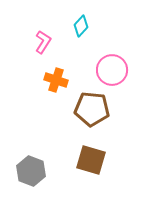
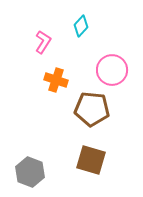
gray hexagon: moved 1 px left, 1 px down
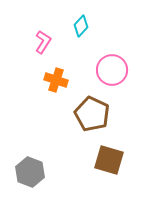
brown pentagon: moved 5 px down; rotated 20 degrees clockwise
brown square: moved 18 px right
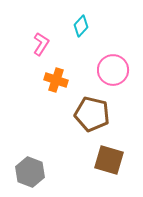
pink L-shape: moved 2 px left, 2 px down
pink circle: moved 1 px right
brown pentagon: rotated 12 degrees counterclockwise
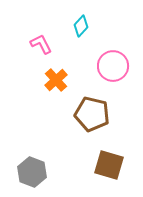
pink L-shape: rotated 60 degrees counterclockwise
pink circle: moved 4 px up
orange cross: rotated 30 degrees clockwise
brown square: moved 5 px down
gray hexagon: moved 2 px right
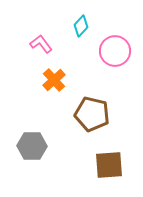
pink L-shape: rotated 10 degrees counterclockwise
pink circle: moved 2 px right, 15 px up
orange cross: moved 2 px left
brown square: rotated 20 degrees counterclockwise
gray hexagon: moved 26 px up; rotated 20 degrees counterclockwise
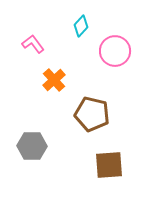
pink L-shape: moved 8 px left
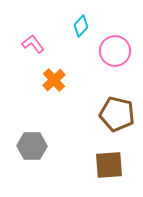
brown pentagon: moved 25 px right
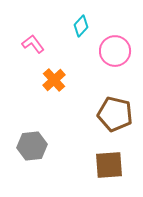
brown pentagon: moved 2 px left
gray hexagon: rotated 8 degrees counterclockwise
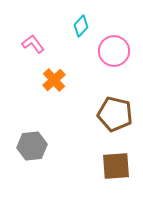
pink circle: moved 1 px left
brown square: moved 7 px right, 1 px down
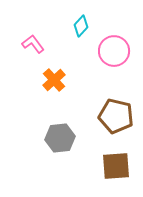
brown pentagon: moved 1 px right, 2 px down
gray hexagon: moved 28 px right, 8 px up
